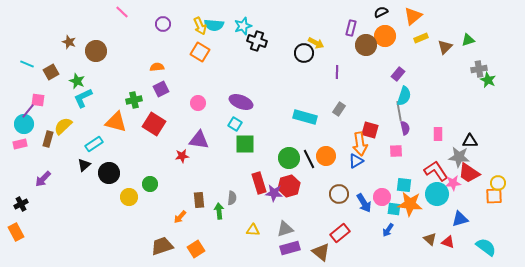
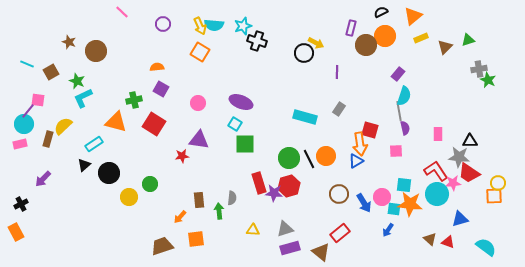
purple square at (161, 89): rotated 35 degrees counterclockwise
orange square at (196, 249): moved 10 px up; rotated 24 degrees clockwise
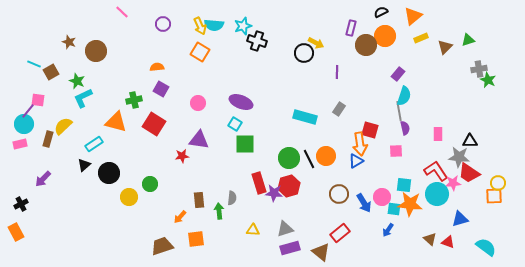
cyan line at (27, 64): moved 7 px right
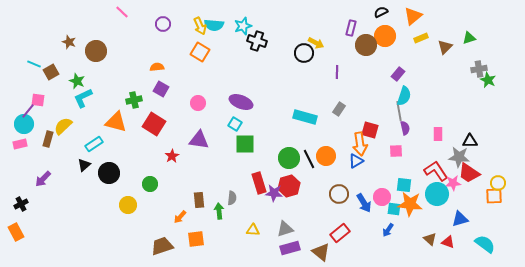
green triangle at (468, 40): moved 1 px right, 2 px up
red star at (182, 156): moved 10 px left; rotated 24 degrees counterclockwise
yellow circle at (129, 197): moved 1 px left, 8 px down
cyan semicircle at (486, 247): moved 1 px left, 3 px up
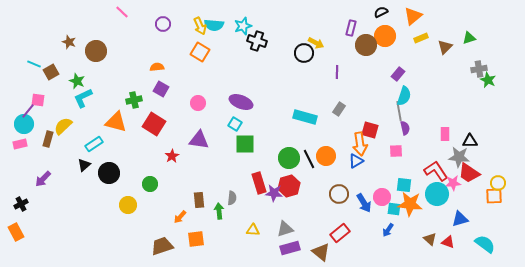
pink rectangle at (438, 134): moved 7 px right
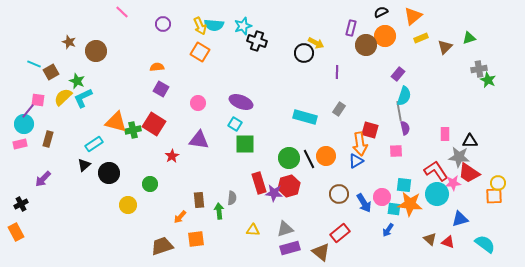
green cross at (134, 100): moved 1 px left, 30 px down
yellow semicircle at (63, 126): moved 29 px up
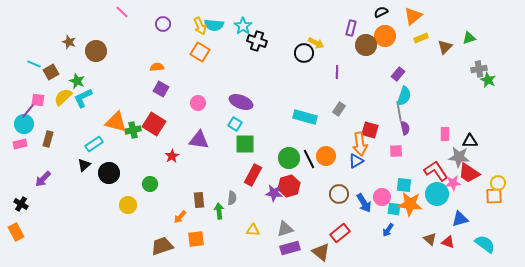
cyan star at (243, 26): rotated 18 degrees counterclockwise
red rectangle at (259, 183): moved 6 px left, 8 px up; rotated 45 degrees clockwise
black cross at (21, 204): rotated 32 degrees counterclockwise
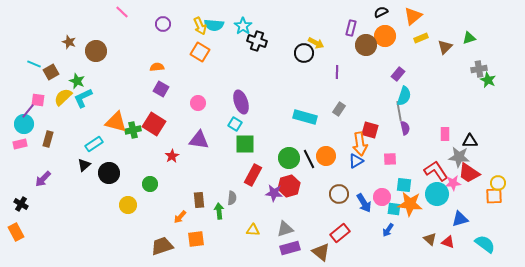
purple ellipse at (241, 102): rotated 50 degrees clockwise
pink square at (396, 151): moved 6 px left, 8 px down
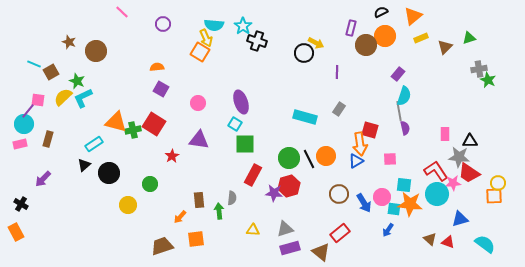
yellow arrow at (200, 26): moved 6 px right, 12 px down
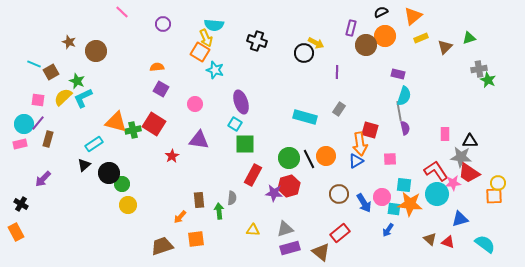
cyan star at (243, 26): moved 28 px left, 44 px down; rotated 18 degrees counterclockwise
purple rectangle at (398, 74): rotated 64 degrees clockwise
pink circle at (198, 103): moved 3 px left, 1 px down
purple line at (28, 111): moved 10 px right, 12 px down
gray star at (459, 157): moved 2 px right
green circle at (150, 184): moved 28 px left
